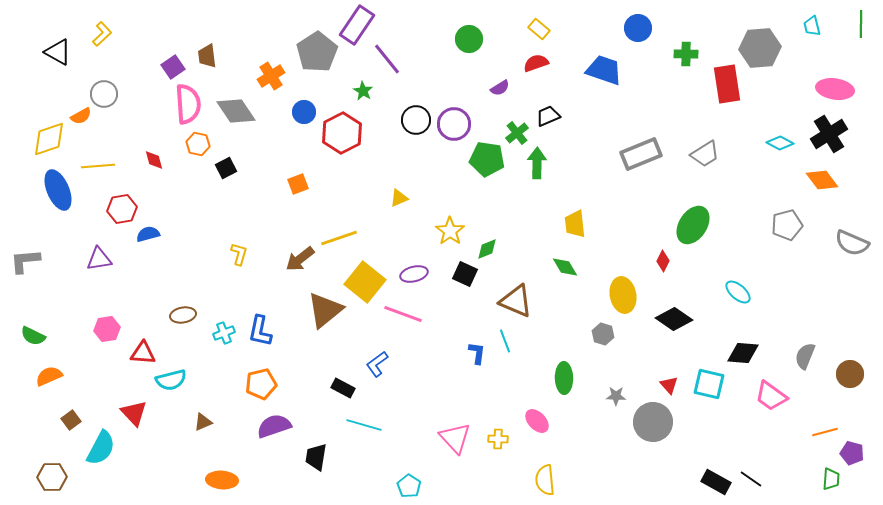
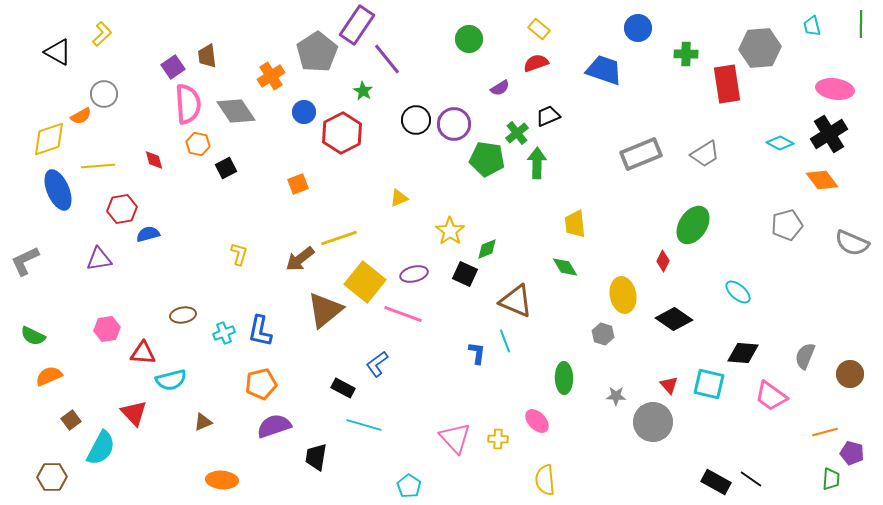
gray L-shape at (25, 261): rotated 20 degrees counterclockwise
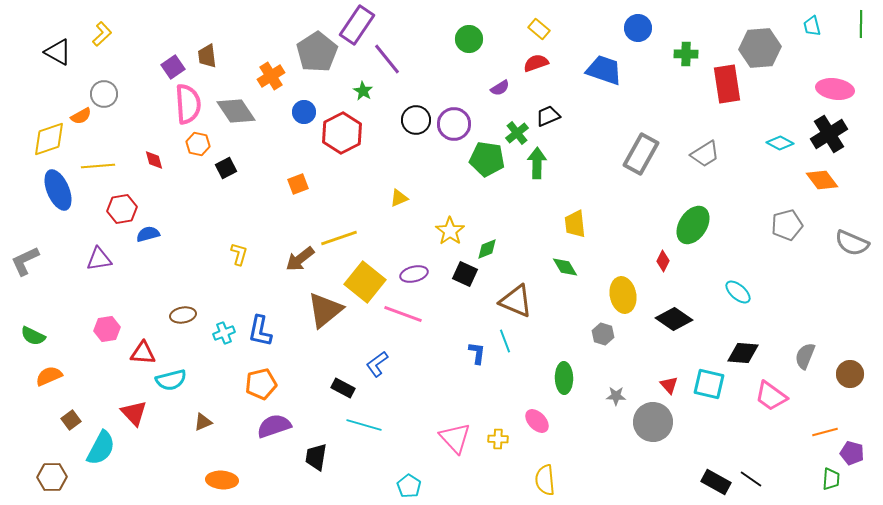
gray rectangle at (641, 154): rotated 39 degrees counterclockwise
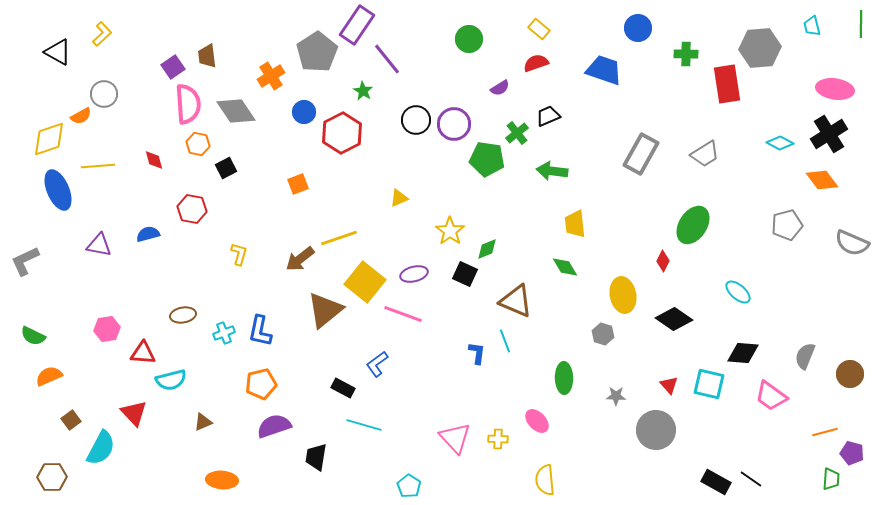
green arrow at (537, 163): moved 15 px right, 8 px down; rotated 84 degrees counterclockwise
red hexagon at (122, 209): moved 70 px right; rotated 20 degrees clockwise
purple triangle at (99, 259): moved 14 px up; rotated 20 degrees clockwise
gray circle at (653, 422): moved 3 px right, 8 px down
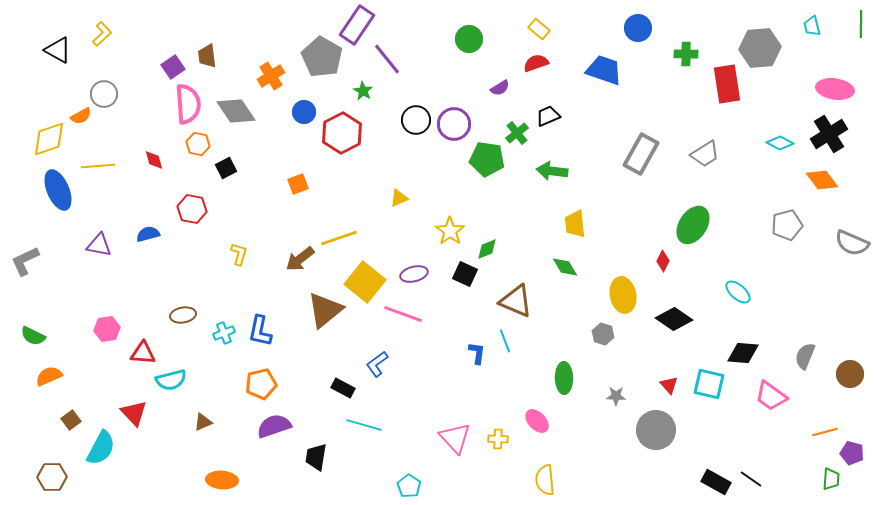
black triangle at (58, 52): moved 2 px up
gray pentagon at (317, 52): moved 5 px right, 5 px down; rotated 9 degrees counterclockwise
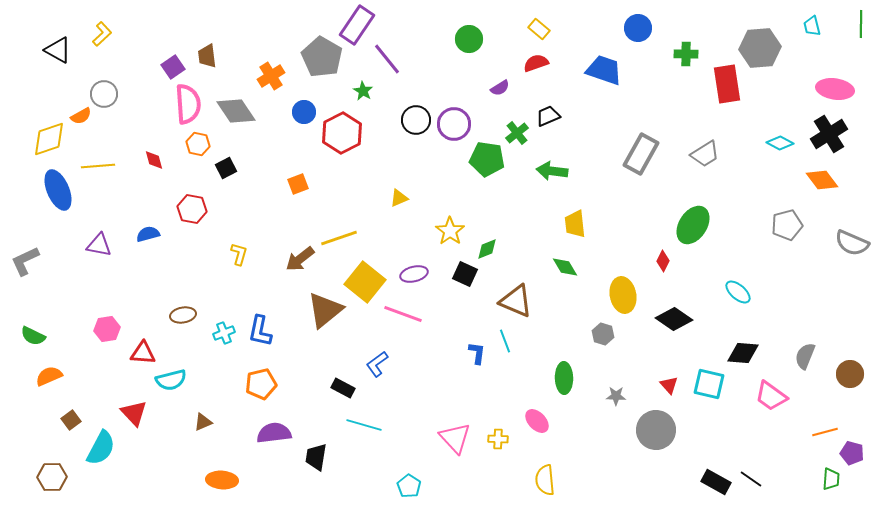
purple semicircle at (274, 426): moved 7 px down; rotated 12 degrees clockwise
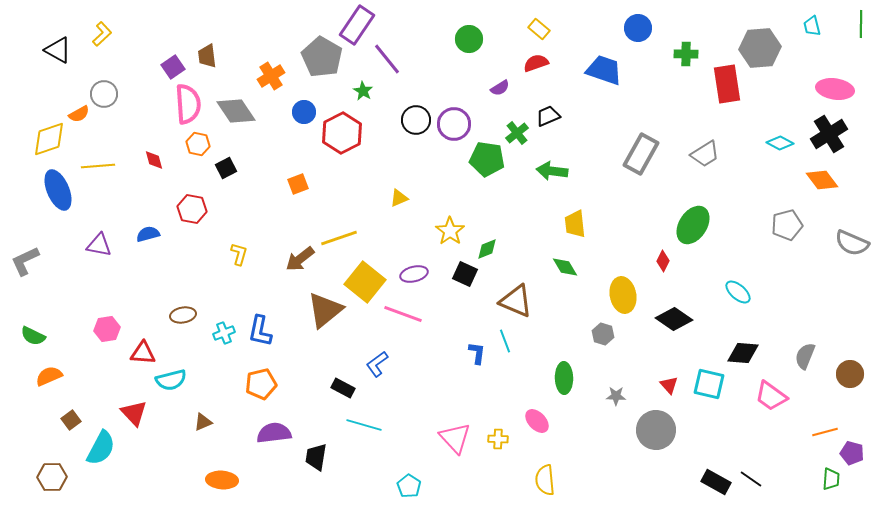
orange semicircle at (81, 116): moved 2 px left, 2 px up
